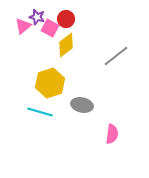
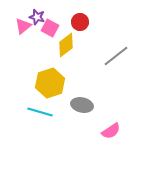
red circle: moved 14 px right, 3 px down
pink semicircle: moved 1 px left, 3 px up; rotated 48 degrees clockwise
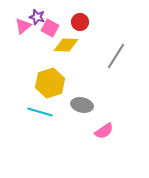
yellow diamond: rotated 40 degrees clockwise
gray line: rotated 20 degrees counterclockwise
pink semicircle: moved 7 px left
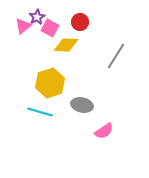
purple star: rotated 28 degrees clockwise
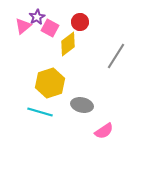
yellow diamond: moved 2 px right, 1 px up; rotated 40 degrees counterclockwise
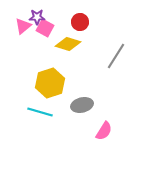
purple star: rotated 28 degrees clockwise
pink square: moved 5 px left
yellow diamond: rotated 55 degrees clockwise
gray ellipse: rotated 25 degrees counterclockwise
pink semicircle: rotated 24 degrees counterclockwise
